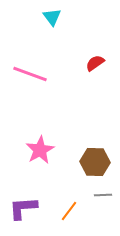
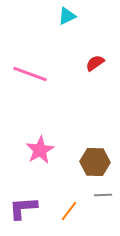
cyan triangle: moved 15 px right, 1 px up; rotated 42 degrees clockwise
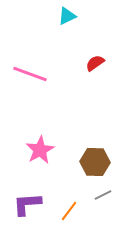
gray line: rotated 24 degrees counterclockwise
purple L-shape: moved 4 px right, 4 px up
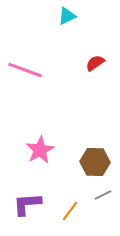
pink line: moved 5 px left, 4 px up
orange line: moved 1 px right
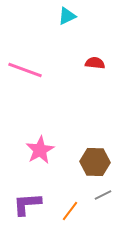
red semicircle: rotated 42 degrees clockwise
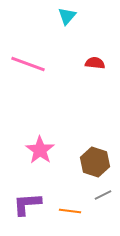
cyan triangle: rotated 24 degrees counterclockwise
pink line: moved 3 px right, 6 px up
pink star: rotated 8 degrees counterclockwise
brown hexagon: rotated 16 degrees clockwise
orange line: rotated 60 degrees clockwise
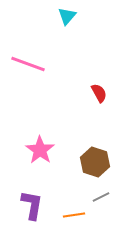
red semicircle: moved 4 px right, 30 px down; rotated 54 degrees clockwise
gray line: moved 2 px left, 2 px down
purple L-shape: moved 5 px right, 1 px down; rotated 104 degrees clockwise
orange line: moved 4 px right, 4 px down; rotated 15 degrees counterclockwise
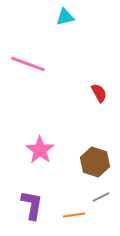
cyan triangle: moved 2 px left, 1 px down; rotated 36 degrees clockwise
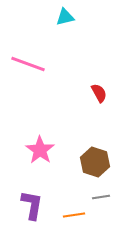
gray line: rotated 18 degrees clockwise
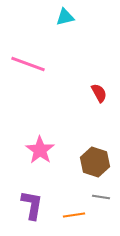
gray line: rotated 18 degrees clockwise
